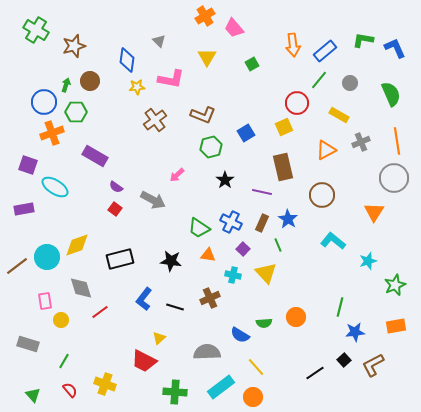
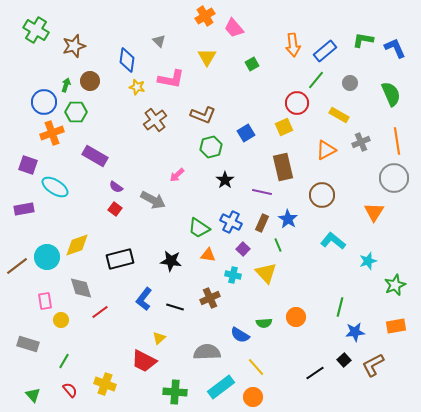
green line at (319, 80): moved 3 px left
yellow star at (137, 87): rotated 21 degrees clockwise
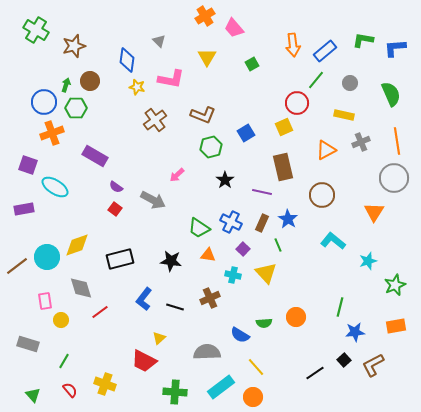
blue L-shape at (395, 48): rotated 70 degrees counterclockwise
green hexagon at (76, 112): moved 4 px up
yellow rectangle at (339, 115): moved 5 px right; rotated 18 degrees counterclockwise
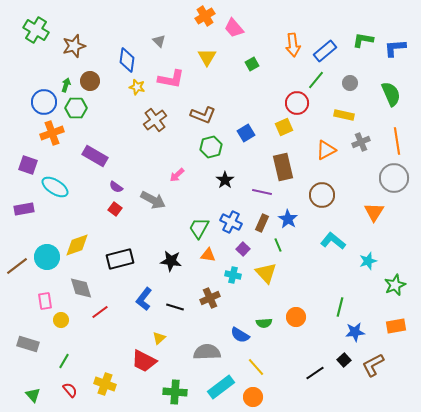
green trapezoid at (199, 228): rotated 85 degrees clockwise
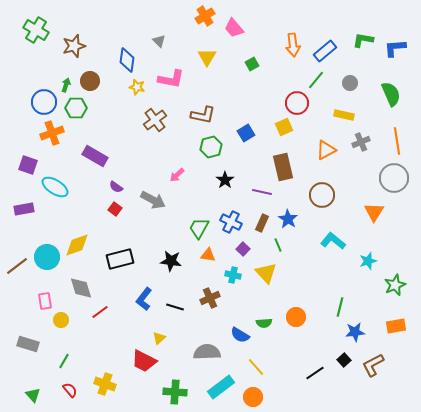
brown L-shape at (203, 115): rotated 10 degrees counterclockwise
